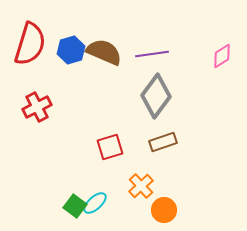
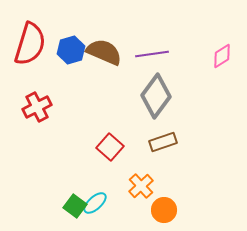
red square: rotated 32 degrees counterclockwise
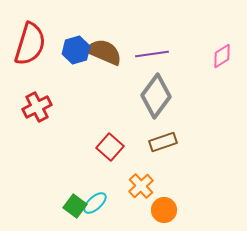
blue hexagon: moved 5 px right
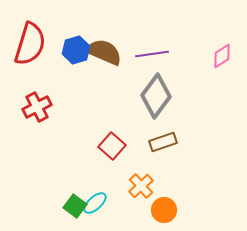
red square: moved 2 px right, 1 px up
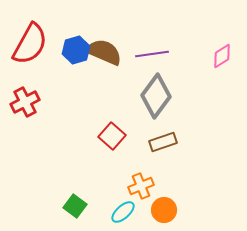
red semicircle: rotated 12 degrees clockwise
red cross: moved 12 px left, 5 px up
red square: moved 10 px up
orange cross: rotated 20 degrees clockwise
cyan ellipse: moved 28 px right, 9 px down
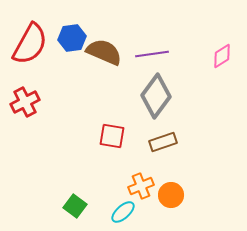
blue hexagon: moved 4 px left, 12 px up; rotated 8 degrees clockwise
red square: rotated 32 degrees counterclockwise
orange circle: moved 7 px right, 15 px up
